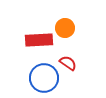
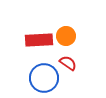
orange circle: moved 1 px right, 8 px down
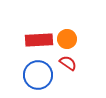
orange circle: moved 1 px right, 3 px down
blue circle: moved 6 px left, 3 px up
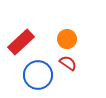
red rectangle: moved 18 px left, 2 px down; rotated 40 degrees counterclockwise
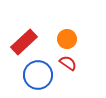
red rectangle: moved 3 px right
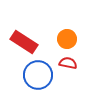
red rectangle: rotated 76 degrees clockwise
red semicircle: rotated 24 degrees counterclockwise
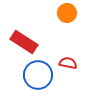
orange circle: moved 26 px up
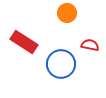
red semicircle: moved 22 px right, 18 px up
blue circle: moved 23 px right, 11 px up
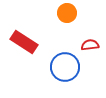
red semicircle: rotated 18 degrees counterclockwise
blue circle: moved 4 px right, 3 px down
